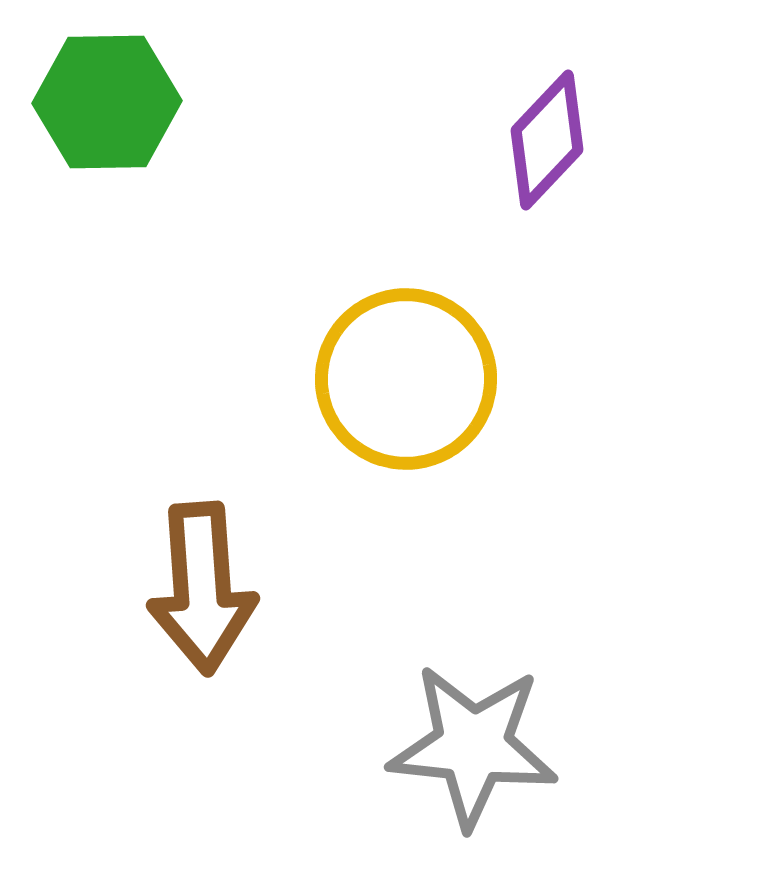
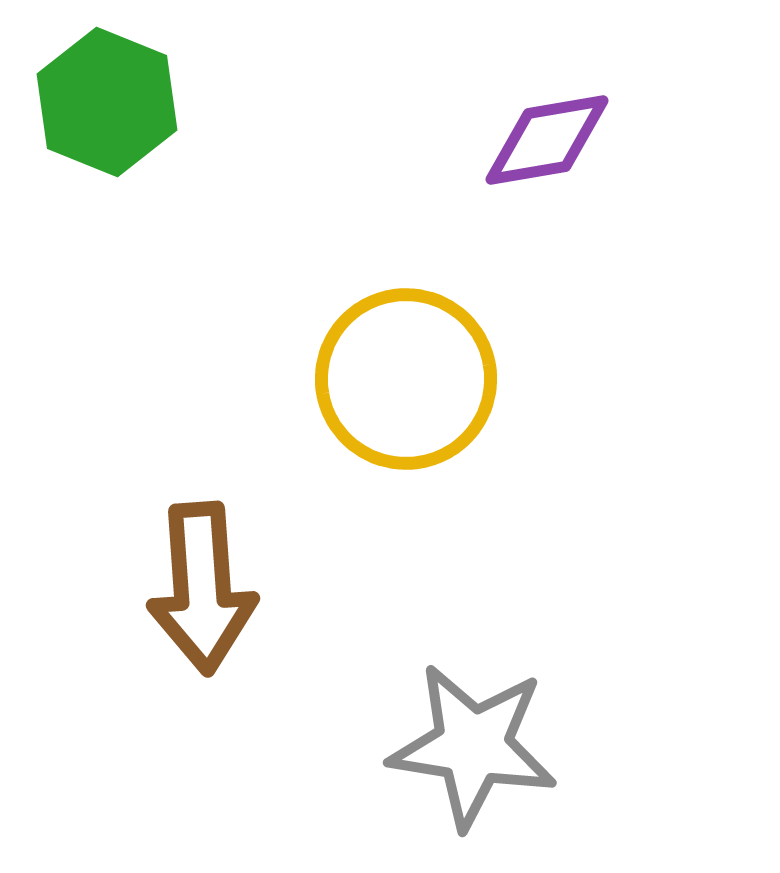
green hexagon: rotated 23 degrees clockwise
purple diamond: rotated 37 degrees clockwise
gray star: rotated 3 degrees clockwise
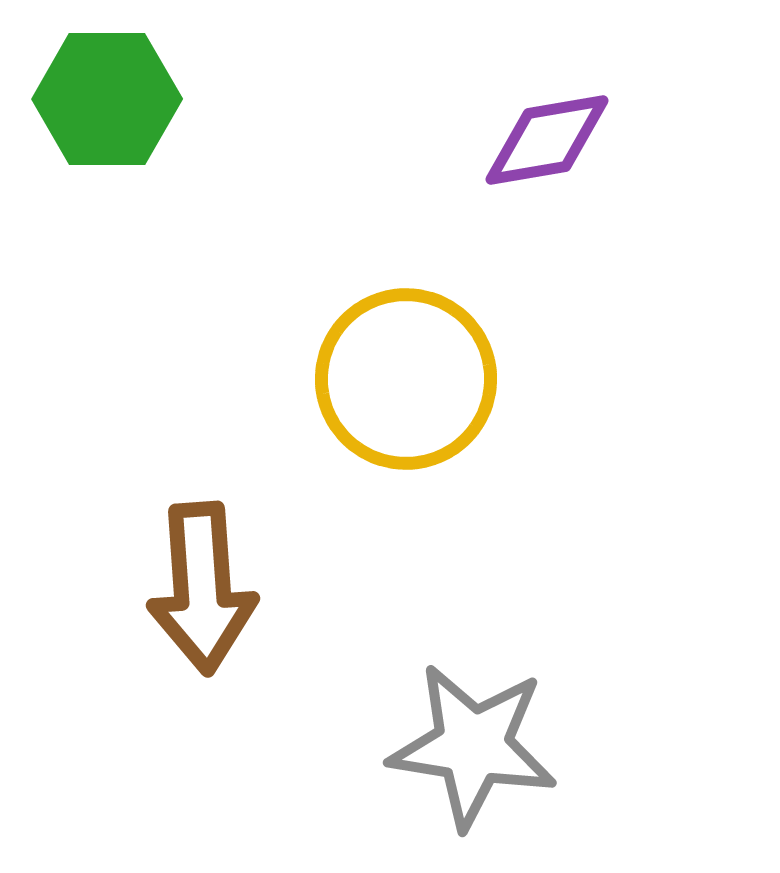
green hexagon: moved 3 px up; rotated 22 degrees counterclockwise
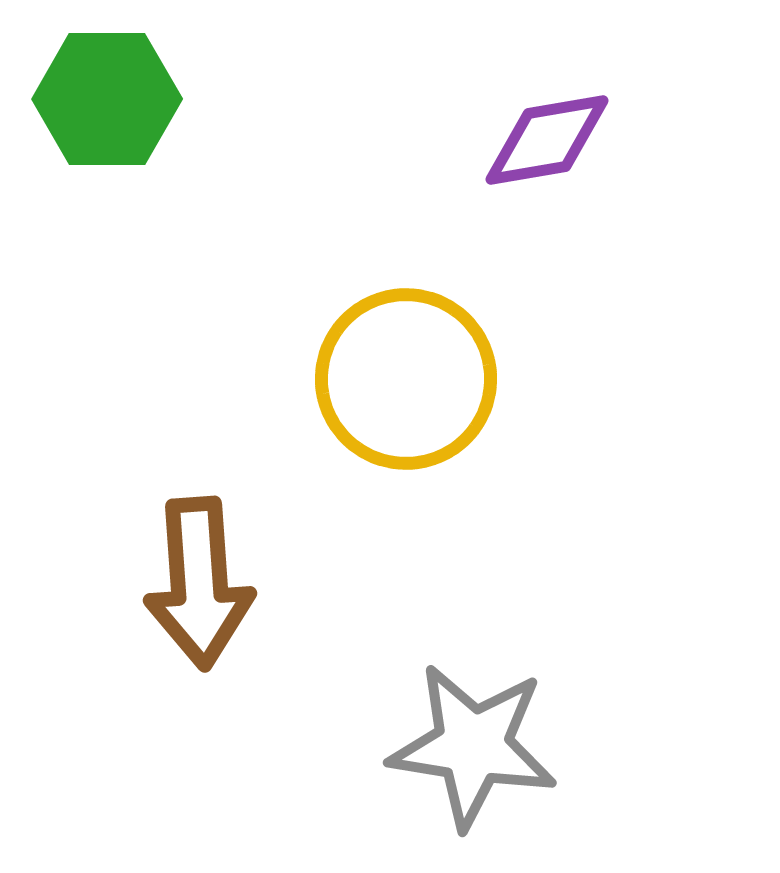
brown arrow: moved 3 px left, 5 px up
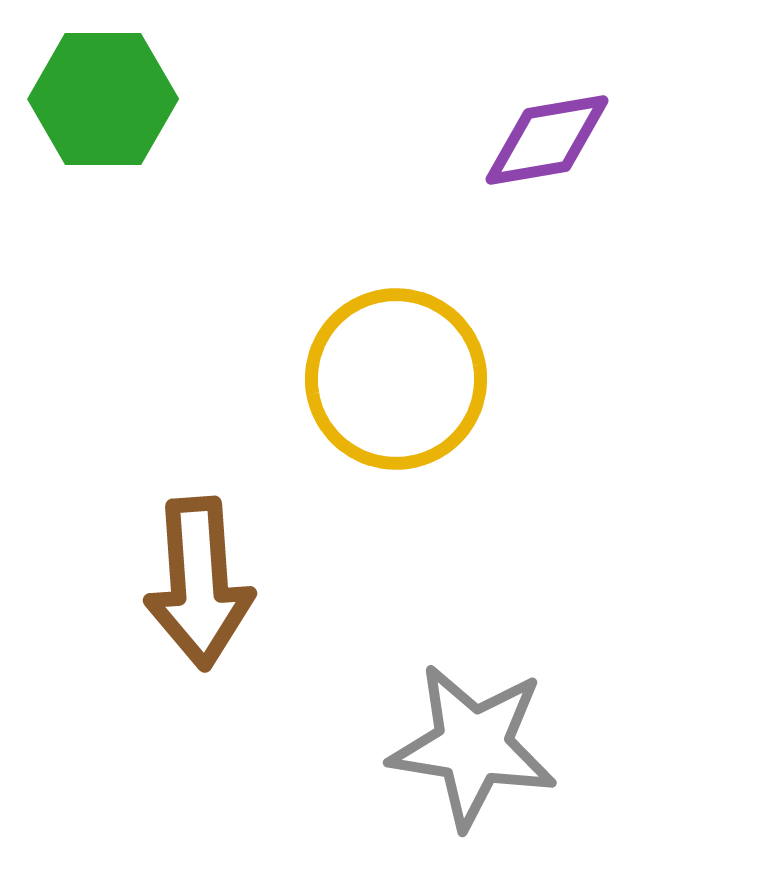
green hexagon: moved 4 px left
yellow circle: moved 10 px left
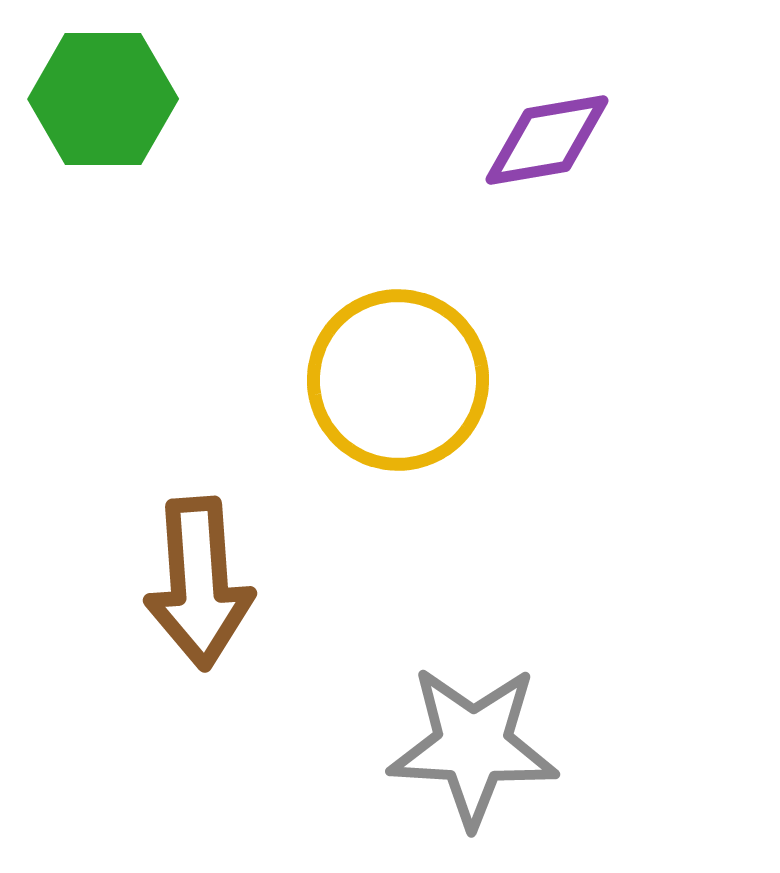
yellow circle: moved 2 px right, 1 px down
gray star: rotated 6 degrees counterclockwise
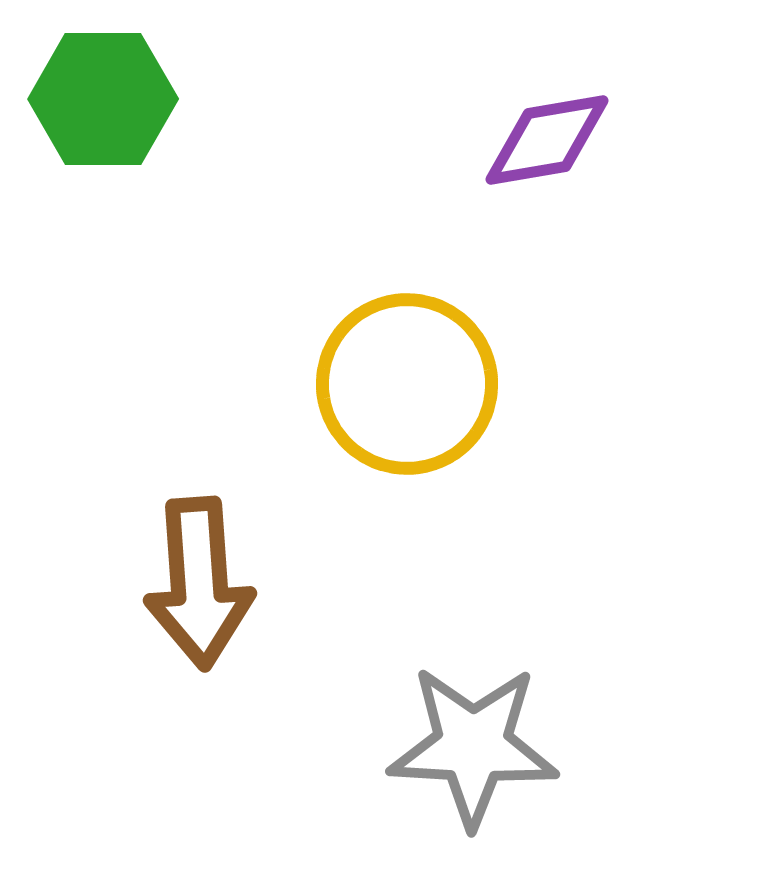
yellow circle: moved 9 px right, 4 px down
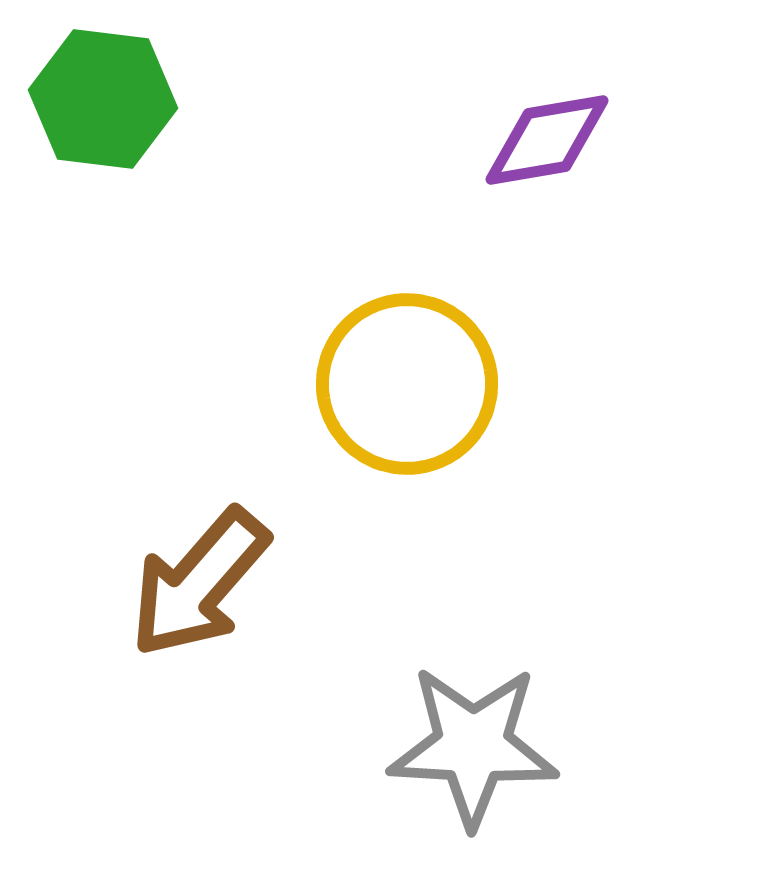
green hexagon: rotated 7 degrees clockwise
brown arrow: rotated 45 degrees clockwise
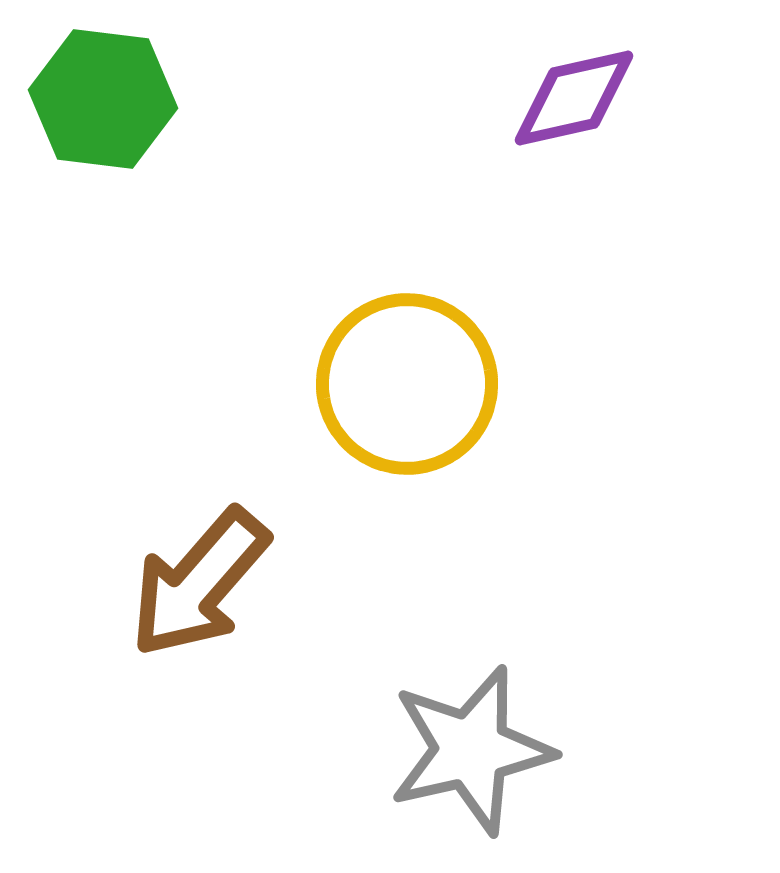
purple diamond: moved 27 px right, 42 px up; rotated 3 degrees counterclockwise
gray star: moved 2 px left, 4 px down; rotated 16 degrees counterclockwise
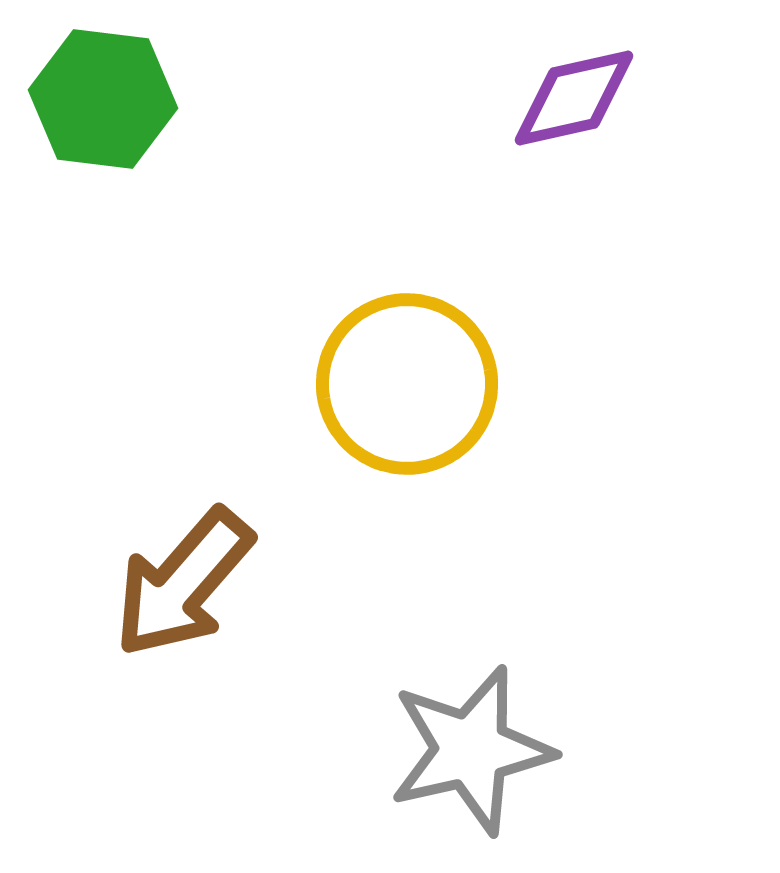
brown arrow: moved 16 px left
